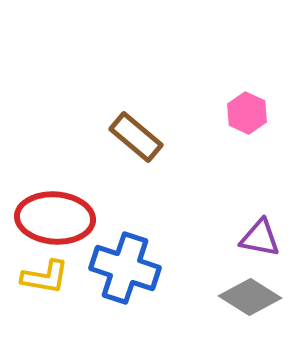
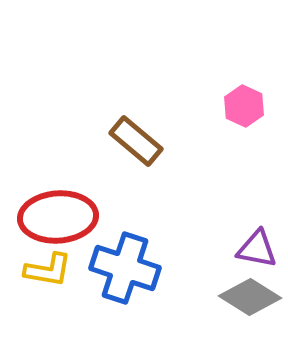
pink hexagon: moved 3 px left, 7 px up
brown rectangle: moved 4 px down
red ellipse: moved 3 px right, 1 px up; rotated 8 degrees counterclockwise
purple triangle: moved 3 px left, 11 px down
yellow L-shape: moved 3 px right, 7 px up
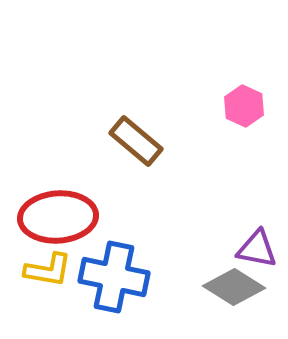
blue cross: moved 11 px left, 9 px down; rotated 6 degrees counterclockwise
gray diamond: moved 16 px left, 10 px up
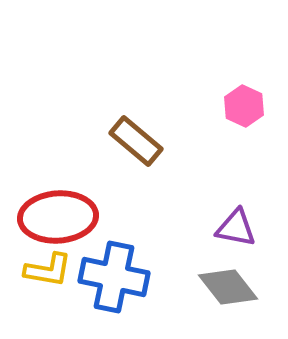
purple triangle: moved 21 px left, 21 px up
gray diamond: moved 6 px left; rotated 20 degrees clockwise
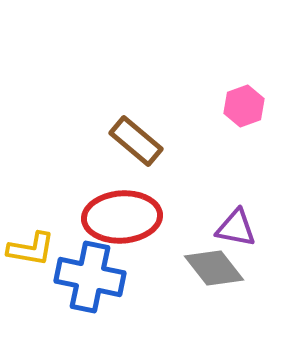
pink hexagon: rotated 15 degrees clockwise
red ellipse: moved 64 px right
yellow L-shape: moved 17 px left, 21 px up
blue cross: moved 24 px left
gray diamond: moved 14 px left, 19 px up
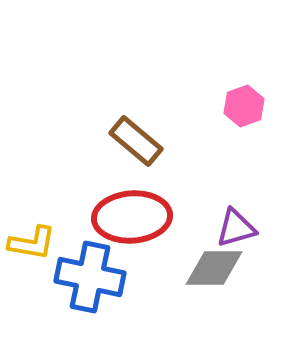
red ellipse: moved 10 px right
purple triangle: rotated 27 degrees counterclockwise
yellow L-shape: moved 1 px right, 6 px up
gray diamond: rotated 52 degrees counterclockwise
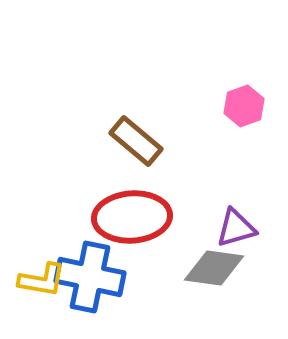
yellow L-shape: moved 10 px right, 37 px down
gray diamond: rotated 8 degrees clockwise
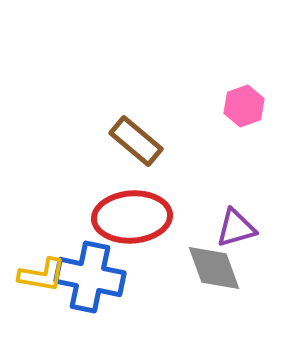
gray diamond: rotated 62 degrees clockwise
yellow L-shape: moved 5 px up
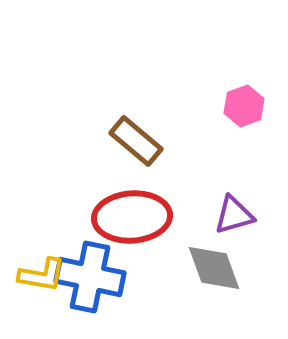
purple triangle: moved 2 px left, 13 px up
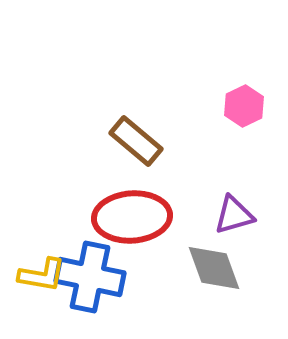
pink hexagon: rotated 6 degrees counterclockwise
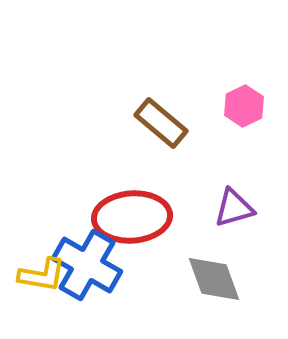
brown rectangle: moved 25 px right, 18 px up
purple triangle: moved 7 px up
gray diamond: moved 11 px down
blue cross: moved 3 px left, 12 px up; rotated 18 degrees clockwise
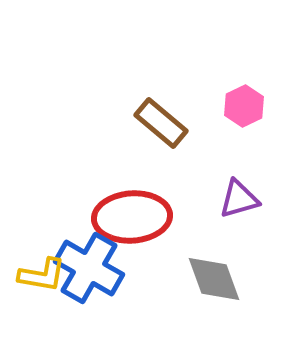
purple triangle: moved 5 px right, 9 px up
blue cross: moved 2 px right, 3 px down
